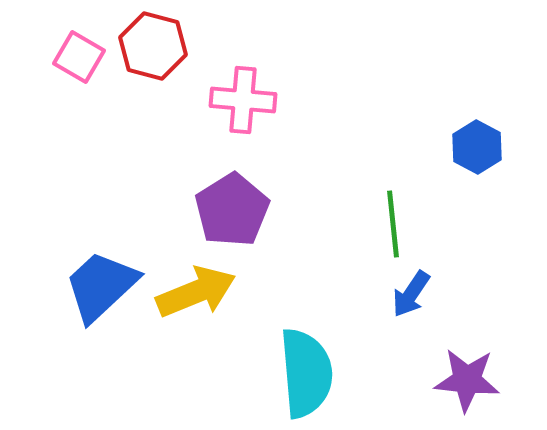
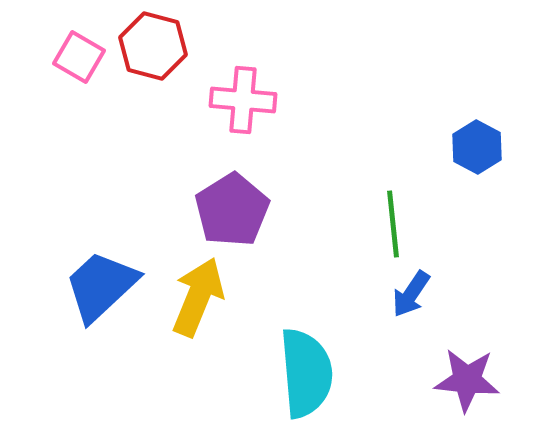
yellow arrow: moved 2 px right, 5 px down; rotated 46 degrees counterclockwise
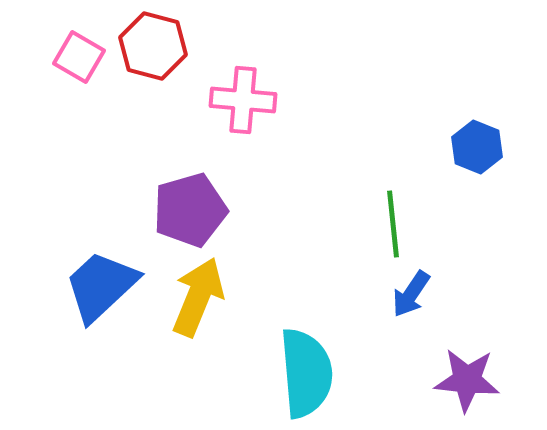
blue hexagon: rotated 6 degrees counterclockwise
purple pentagon: moved 42 px left; rotated 16 degrees clockwise
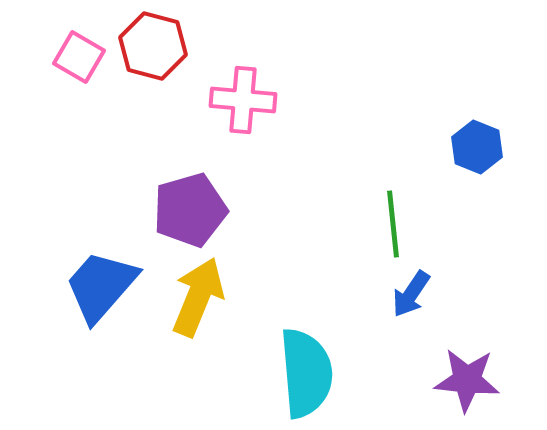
blue trapezoid: rotated 6 degrees counterclockwise
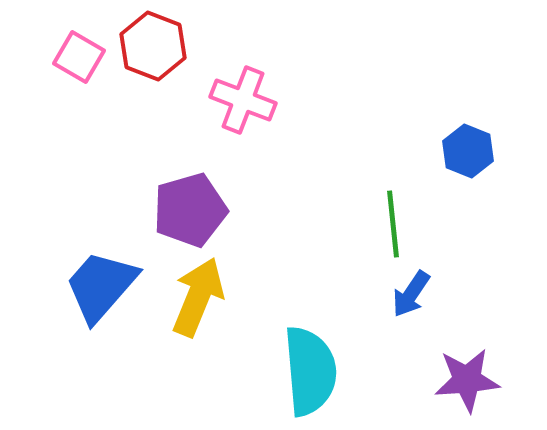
red hexagon: rotated 6 degrees clockwise
pink cross: rotated 16 degrees clockwise
blue hexagon: moved 9 px left, 4 px down
cyan semicircle: moved 4 px right, 2 px up
purple star: rotated 10 degrees counterclockwise
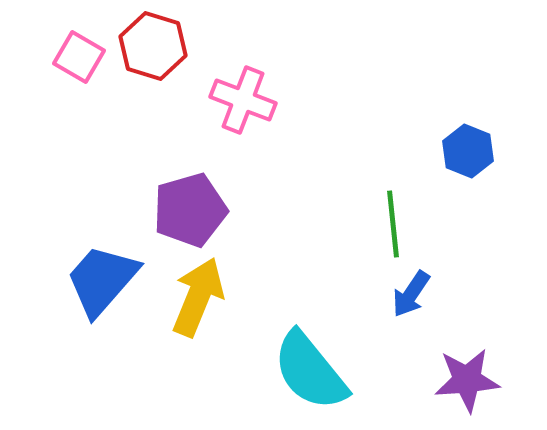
red hexagon: rotated 4 degrees counterclockwise
blue trapezoid: moved 1 px right, 6 px up
cyan semicircle: rotated 146 degrees clockwise
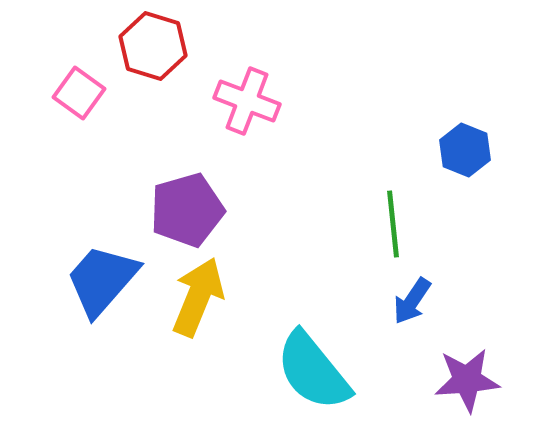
pink square: moved 36 px down; rotated 6 degrees clockwise
pink cross: moved 4 px right, 1 px down
blue hexagon: moved 3 px left, 1 px up
purple pentagon: moved 3 px left
blue arrow: moved 1 px right, 7 px down
cyan semicircle: moved 3 px right
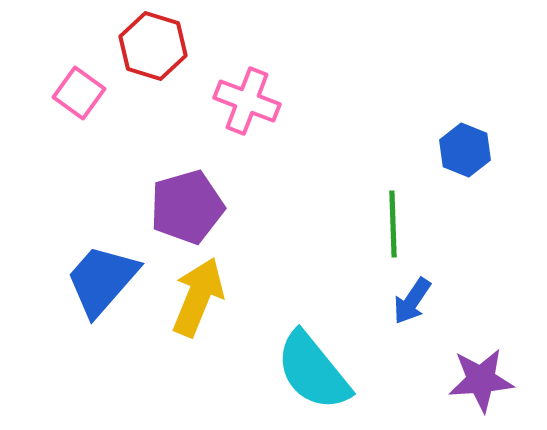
purple pentagon: moved 3 px up
green line: rotated 4 degrees clockwise
purple star: moved 14 px right
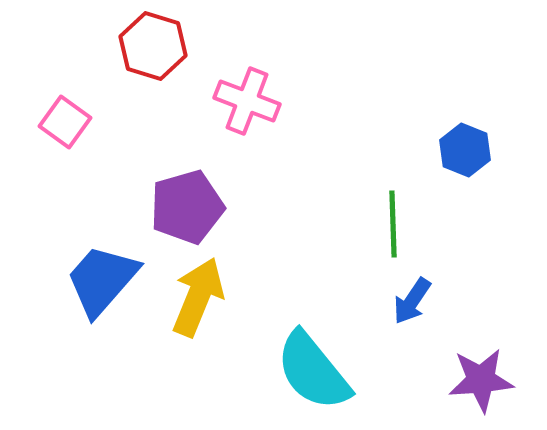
pink square: moved 14 px left, 29 px down
